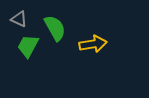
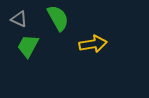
green semicircle: moved 3 px right, 10 px up
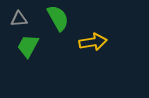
gray triangle: rotated 30 degrees counterclockwise
yellow arrow: moved 2 px up
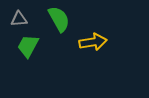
green semicircle: moved 1 px right, 1 px down
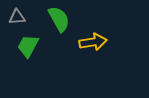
gray triangle: moved 2 px left, 2 px up
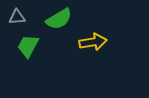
green semicircle: rotated 88 degrees clockwise
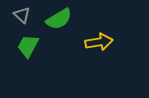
gray triangle: moved 5 px right, 2 px up; rotated 48 degrees clockwise
yellow arrow: moved 6 px right
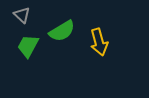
green semicircle: moved 3 px right, 12 px down
yellow arrow: rotated 84 degrees clockwise
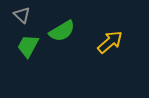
yellow arrow: moved 11 px right; rotated 116 degrees counterclockwise
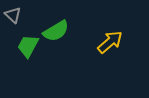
gray triangle: moved 9 px left
green semicircle: moved 6 px left
